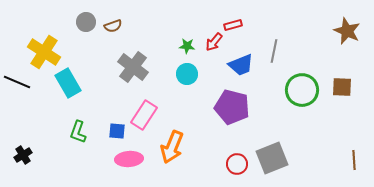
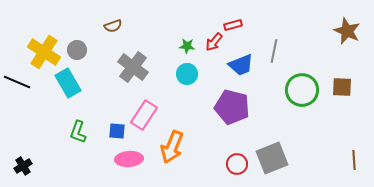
gray circle: moved 9 px left, 28 px down
black cross: moved 11 px down
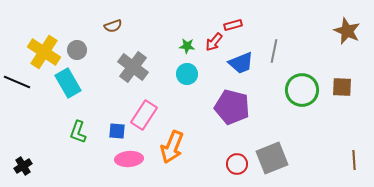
blue trapezoid: moved 2 px up
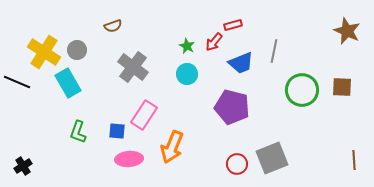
green star: rotated 21 degrees clockwise
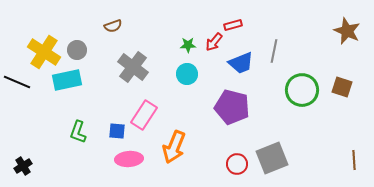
green star: moved 1 px right, 1 px up; rotated 28 degrees counterclockwise
cyan rectangle: moved 1 px left, 3 px up; rotated 72 degrees counterclockwise
brown square: rotated 15 degrees clockwise
orange arrow: moved 2 px right
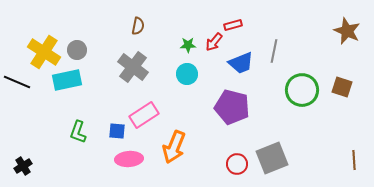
brown semicircle: moved 25 px right; rotated 60 degrees counterclockwise
pink rectangle: rotated 24 degrees clockwise
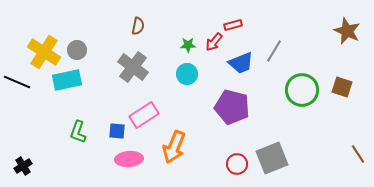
gray line: rotated 20 degrees clockwise
brown line: moved 4 px right, 6 px up; rotated 30 degrees counterclockwise
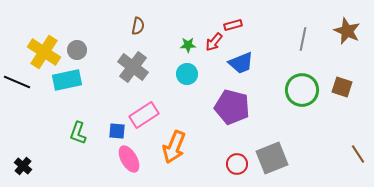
gray line: moved 29 px right, 12 px up; rotated 20 degrees counterclockwise
green L-shape: moved 1 px down
pink ellipse: rotated 64 degrees clockwise
black cross: rotated 18 degrees counterclockwise
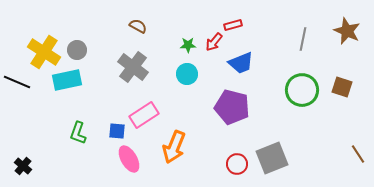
brown semicircle: rotated 72 degrees counterclockwise
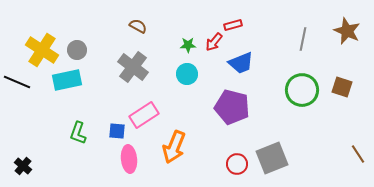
yellow cross: moved 2 px left, 2 px up
pink ellipse: rotated 24 degrees clockwise
